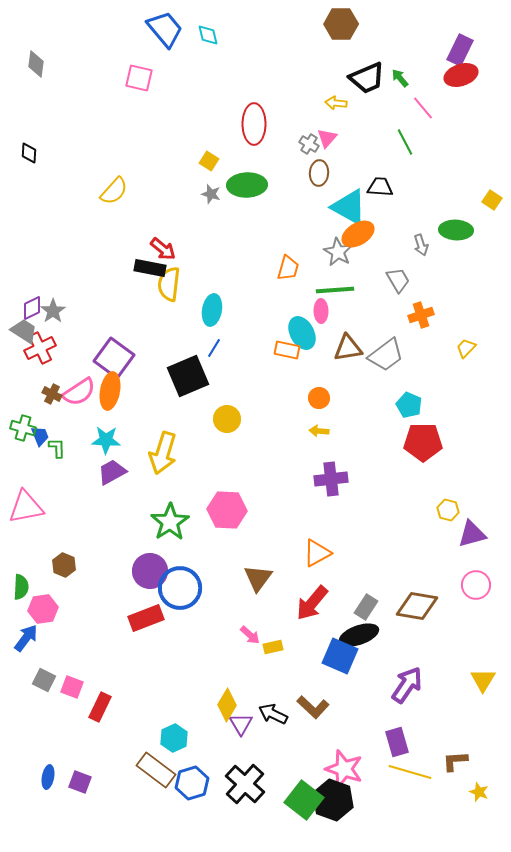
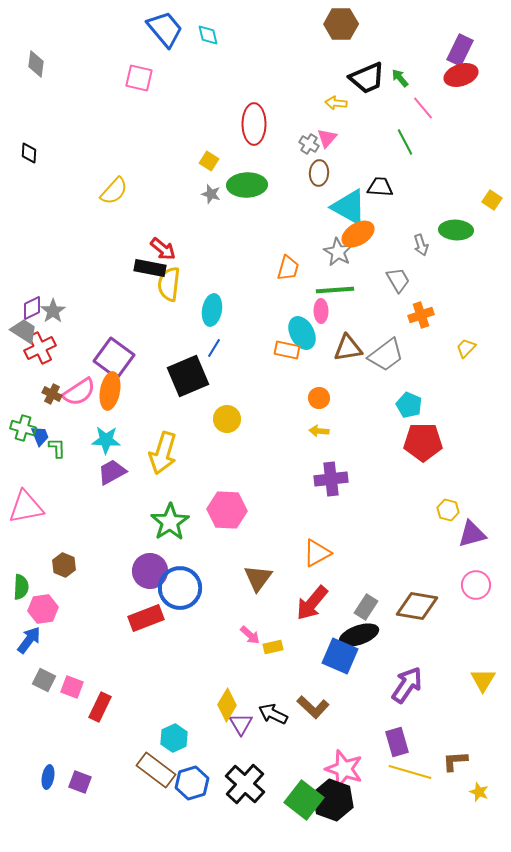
blue arrow at (26, 638): moved 3 px right, 2 px down
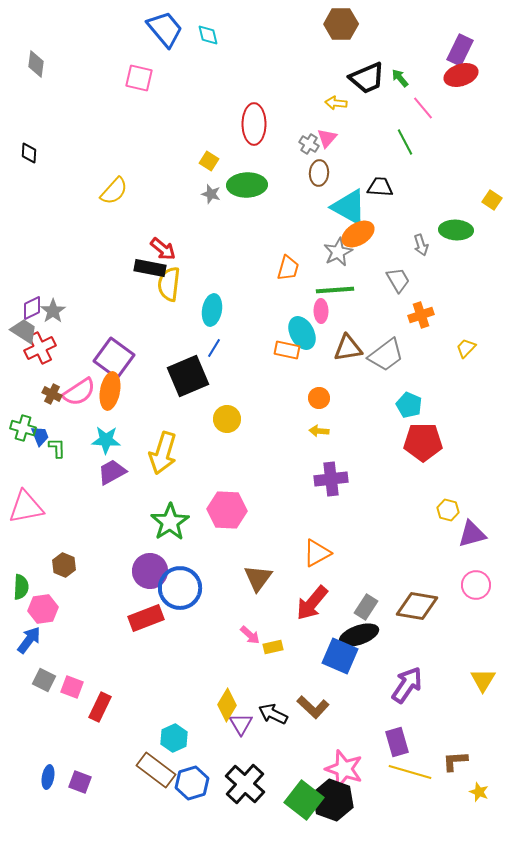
gray star at (338, 252): rotated 16 degrees clockwise
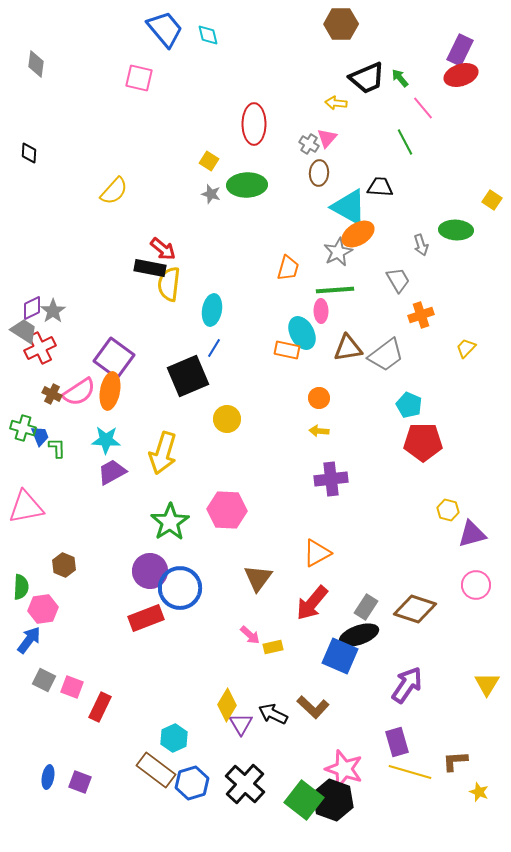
brown diamond at (417, 606): moved 2 px left, 3 px down; rotated 9 degrees clockwise
yellow triangle at (483, 680): moved 4 px right, 4 px down
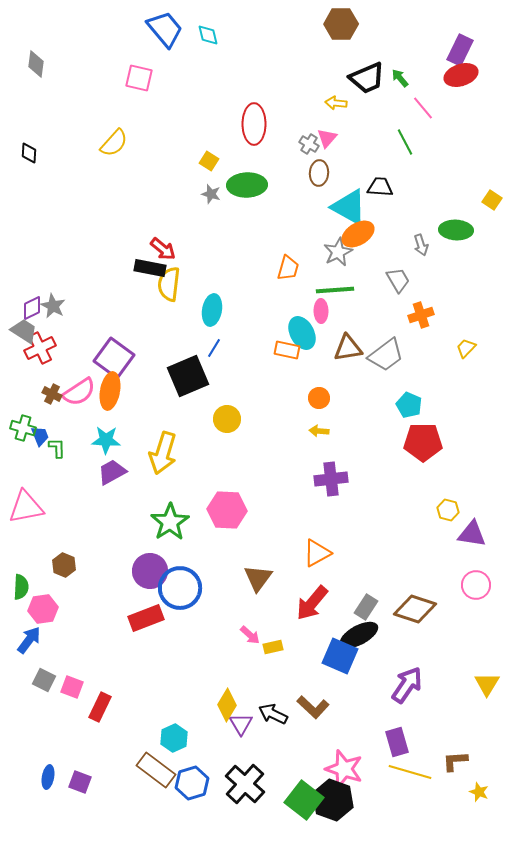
yellow semicircle at (114, 191): moved 48 px up
gray star at (53, 311): moved 5 px up; rotated 10 degrees counterclockwise
purple triangle at (472, 534): rotated 24 degrees clockwise
black ellipse at (359, 635): rotated 9 degrees counterclockwise
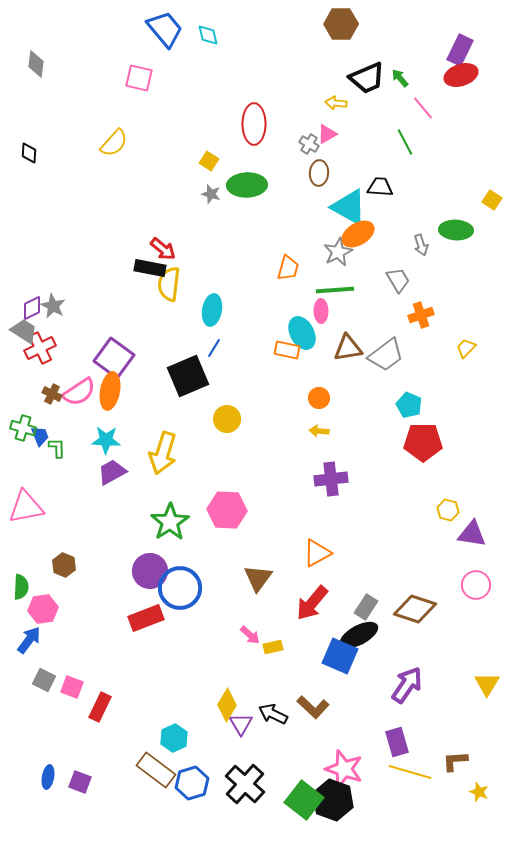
pink triangle at (327, 138): moved 4 px up; rotated 20 degrees clockwise
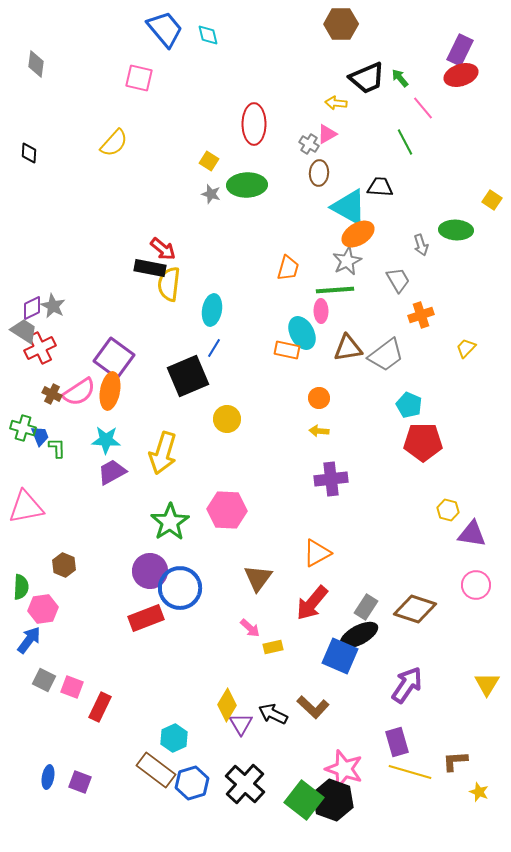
gray star at (338, 252): moved 9 px right, 9 px down
pink arrow at (250, 635): moved 7 px up
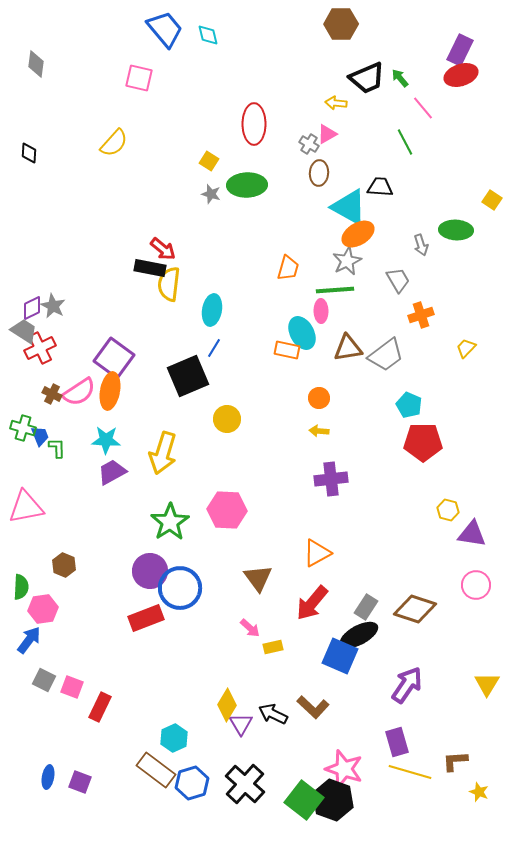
brown triangle at (258, 578): rotated 12 degrees counterclockwise
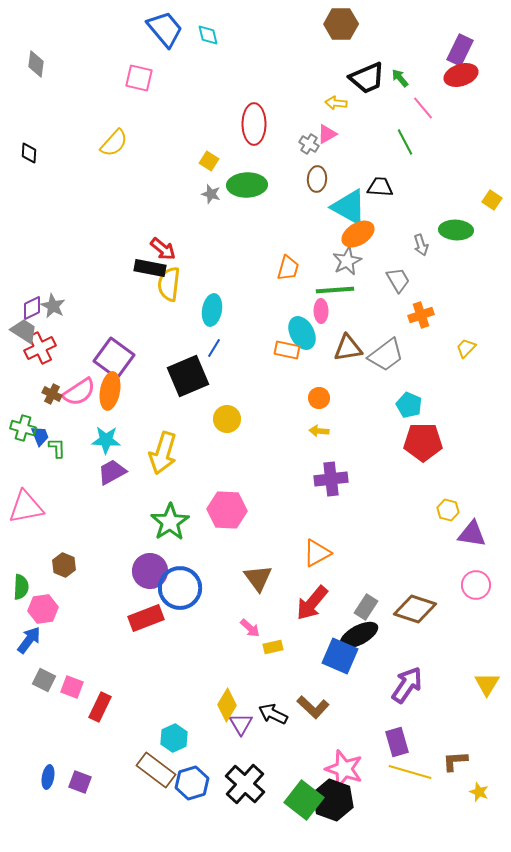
brown ellipse at (319, 173): moved 2 px left, 6 px down
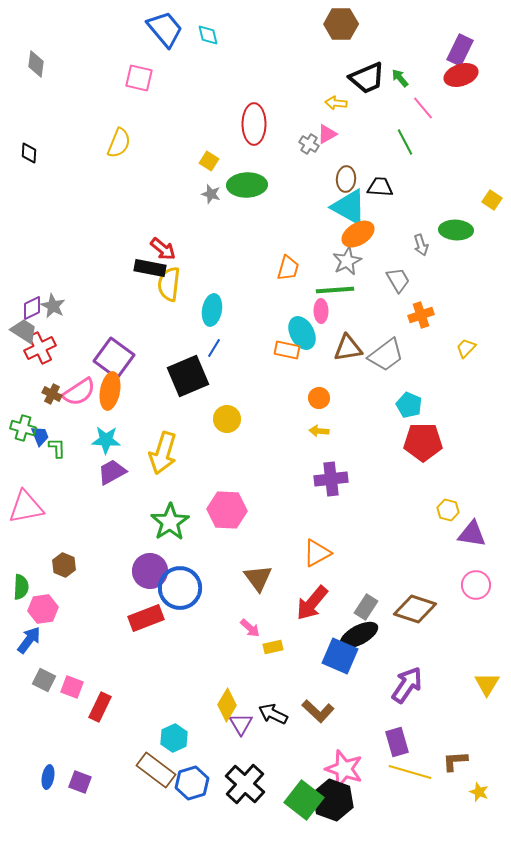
yellow semicircle at (114, 143): moved 5 px right; rotated 20 degrees counterclockwise
brown ellipse at (317, 179): moved 29 px right
brown L-shape at (313, 707): moved 5 px right, 4 px down
